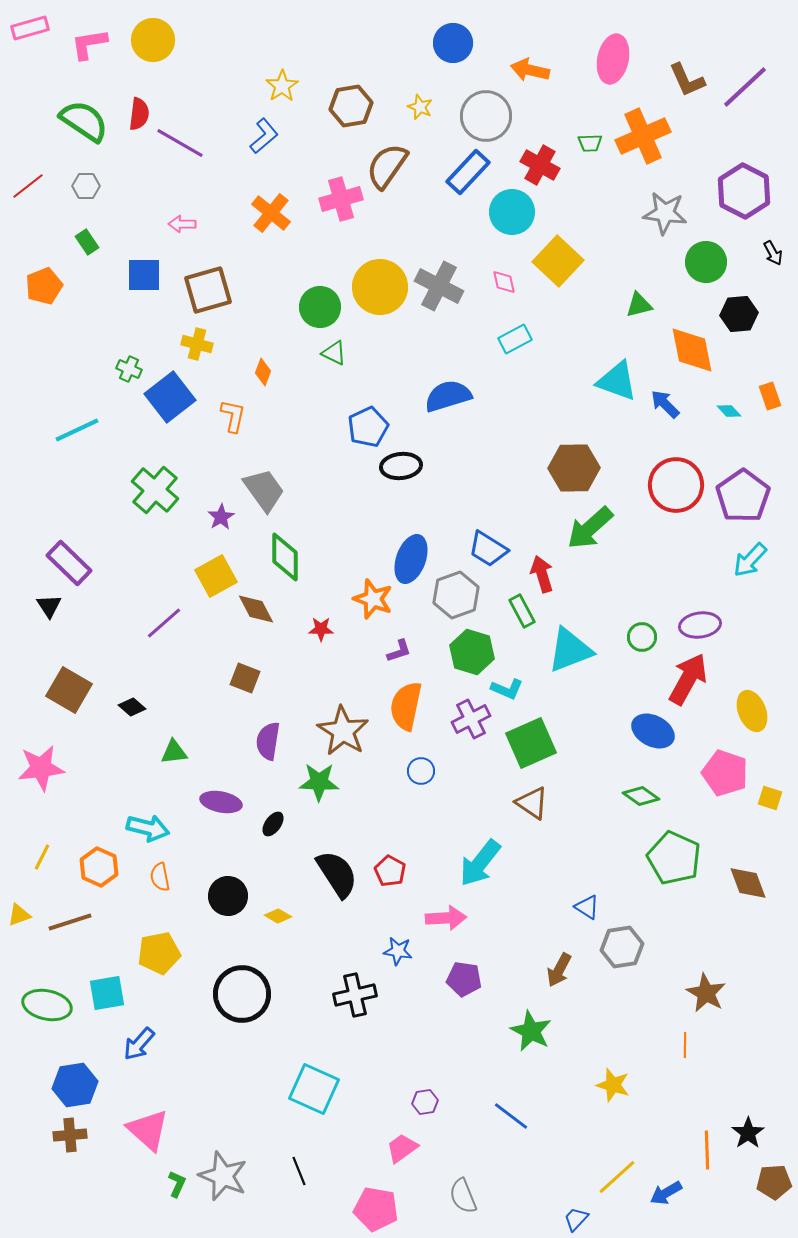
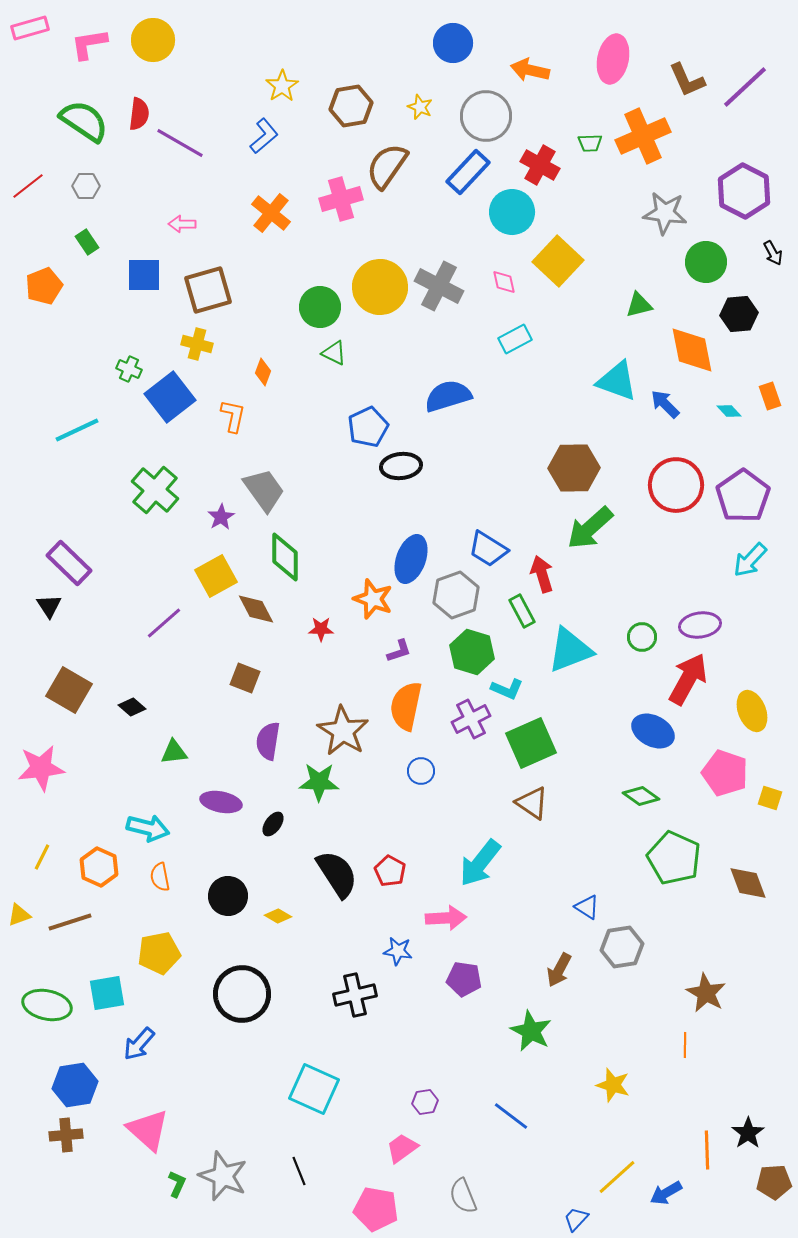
brown cross at (70, 1135): moved 4 px left
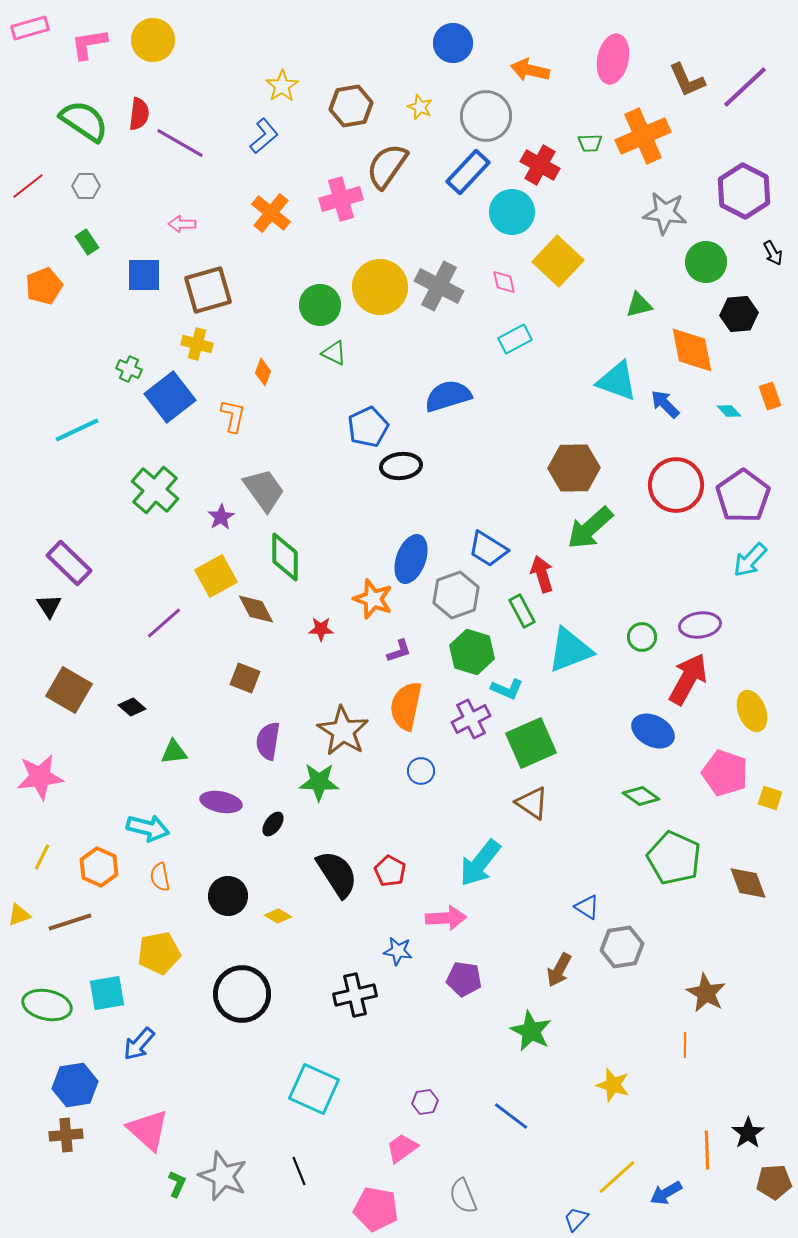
green circle at (320, 307): moved 2 px up
pink star at (41, 768): moved 1 px left, 9 px down
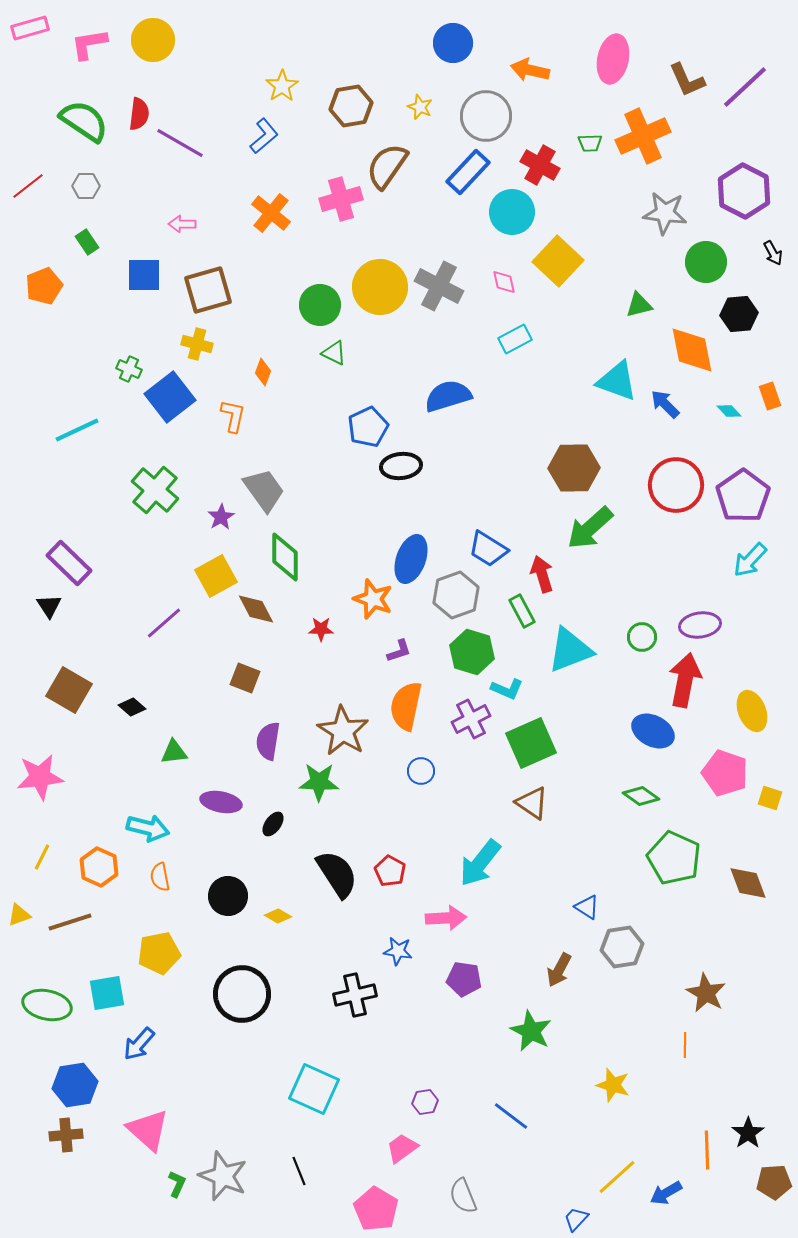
red arrow at (688, 679): moved 3 px left, 1 px down; rotated 18 degrees counterclockwise
pink pentagon at (376, 1209): rotated 21 degrees clockwise
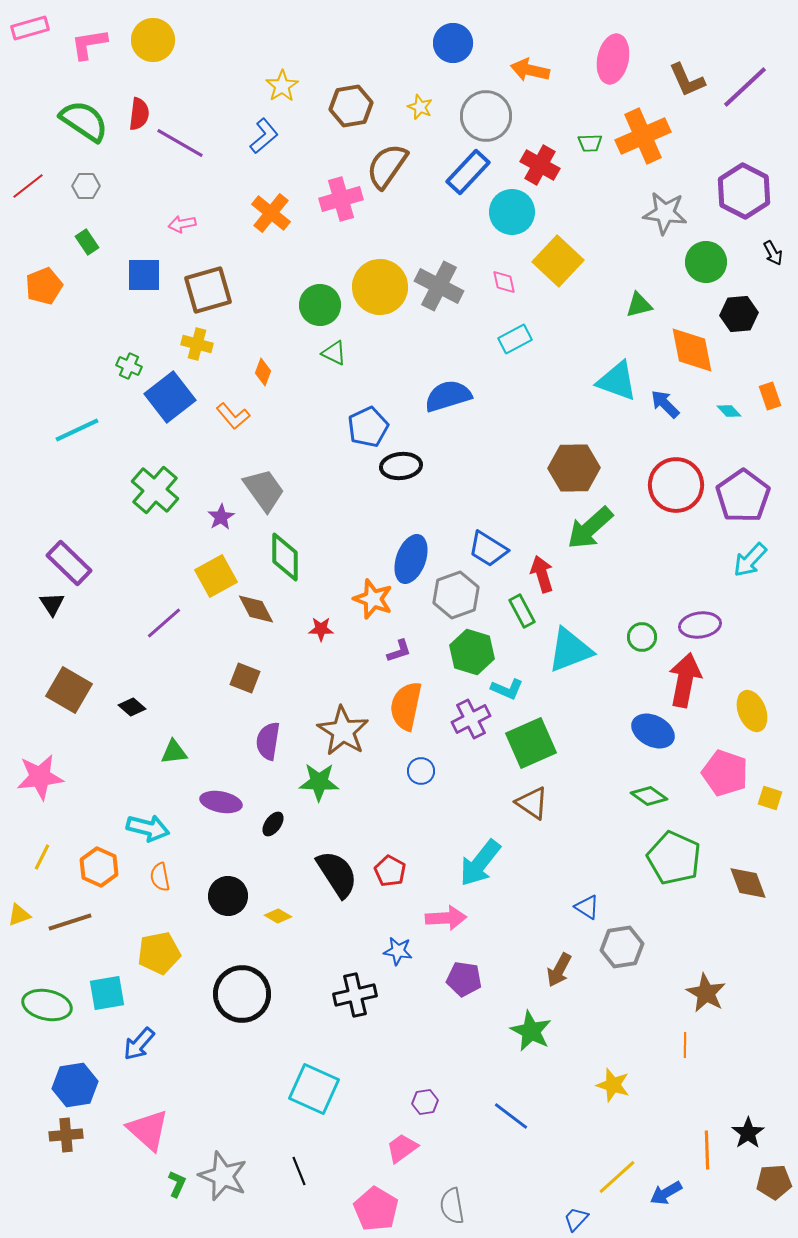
pink arrow at (182, 224): rotated 12 degrees counterclockwise
green cross at (129, 369): moved 3 px up
orange L-shape at (233, 416): rotated 128 degrees clockwise
black triangle at (49, 606): moved 3 px right, 2 px up
green diamond at (641, 796): moved 8 px right
gray semicircle at (463, 1196): moved 11 px left, 10 px down; rotated 12 degrees clockwise
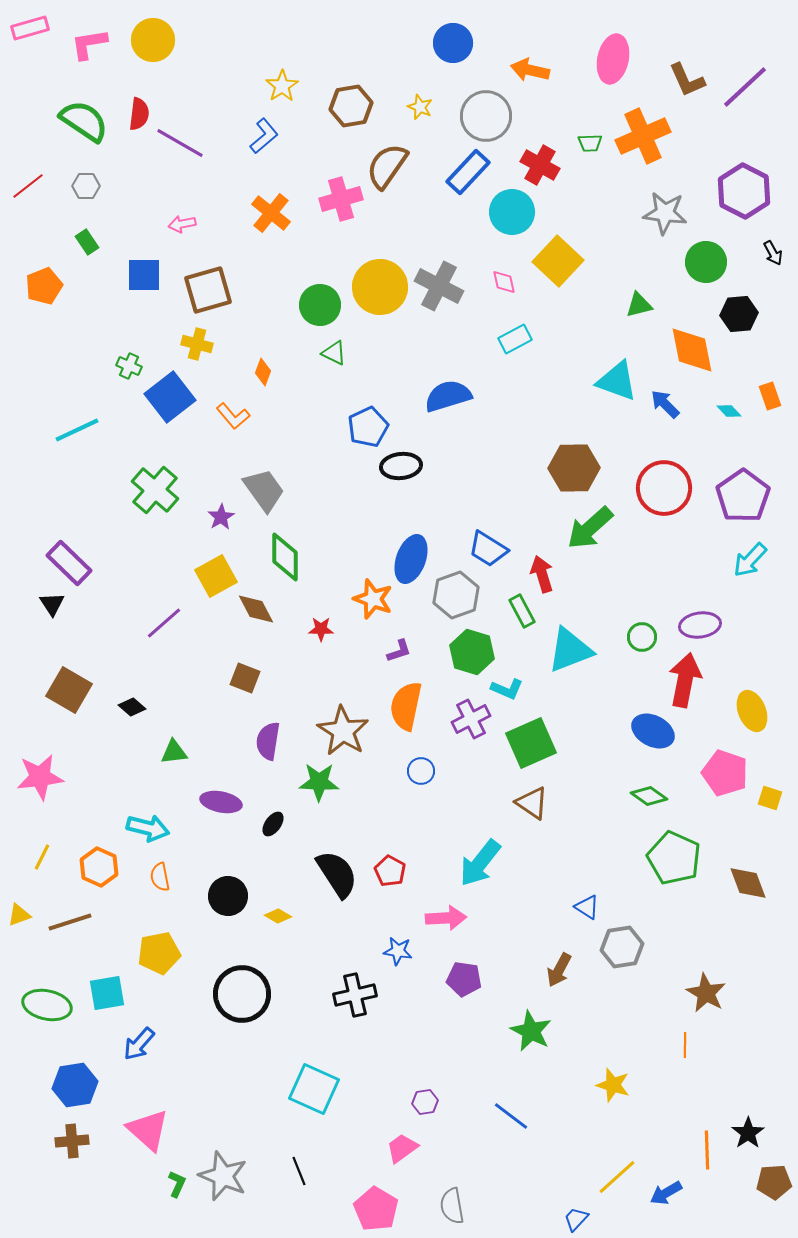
red circle at (676, 485): moved 12 px left, 3 px down
brown cross at (66, 1135): moved 6 px right, 6 px down
